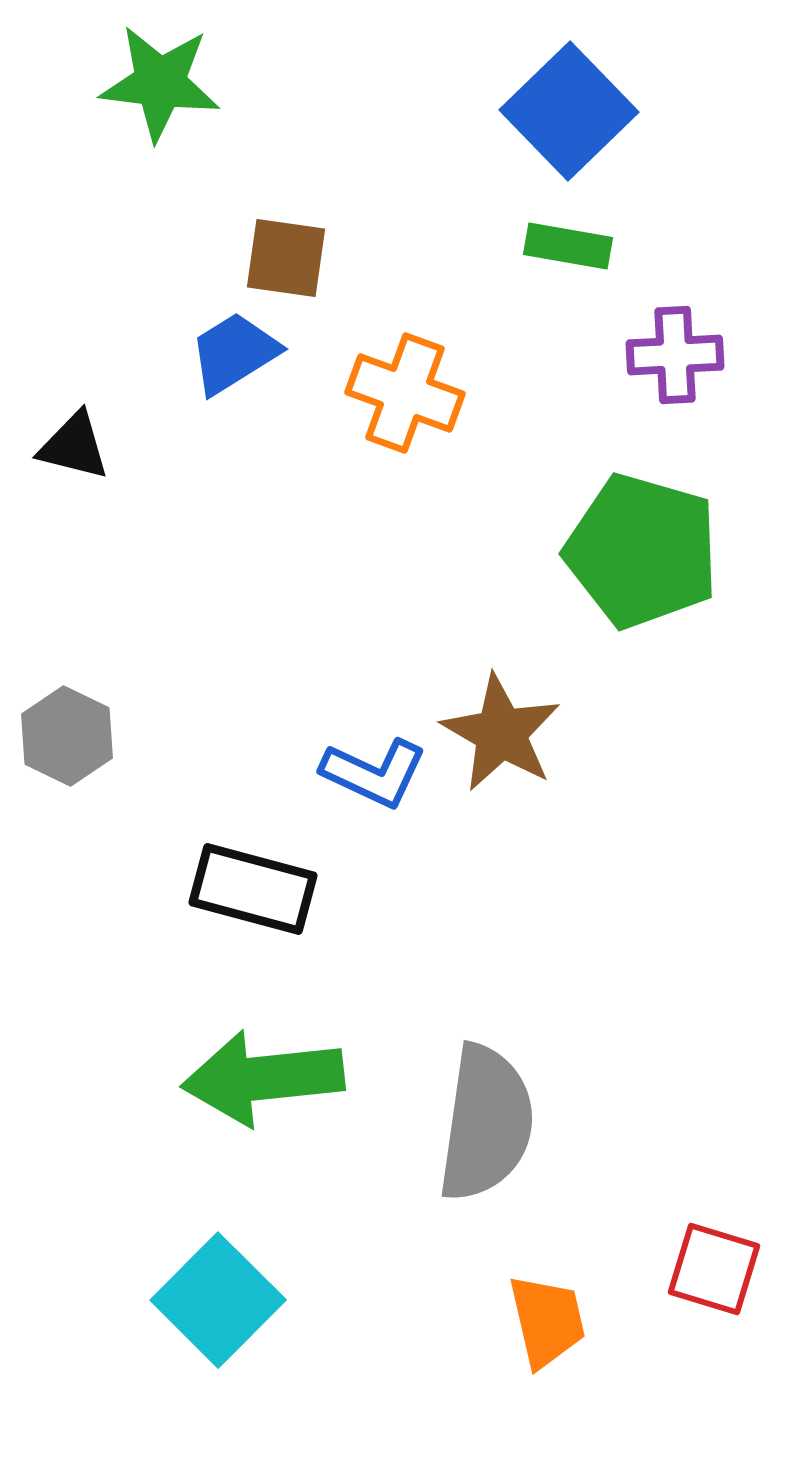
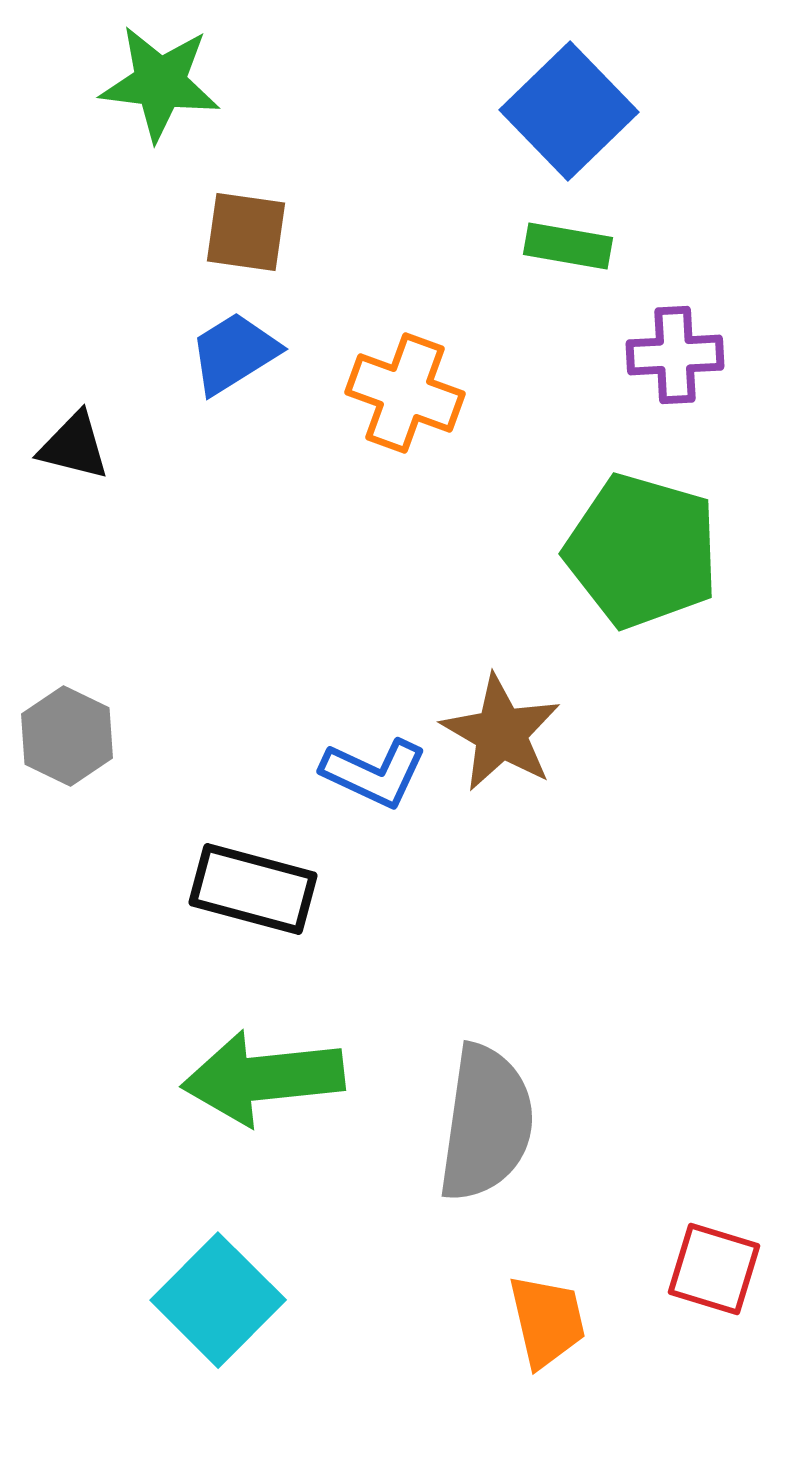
brown square: moved 40 px left, 26 px up
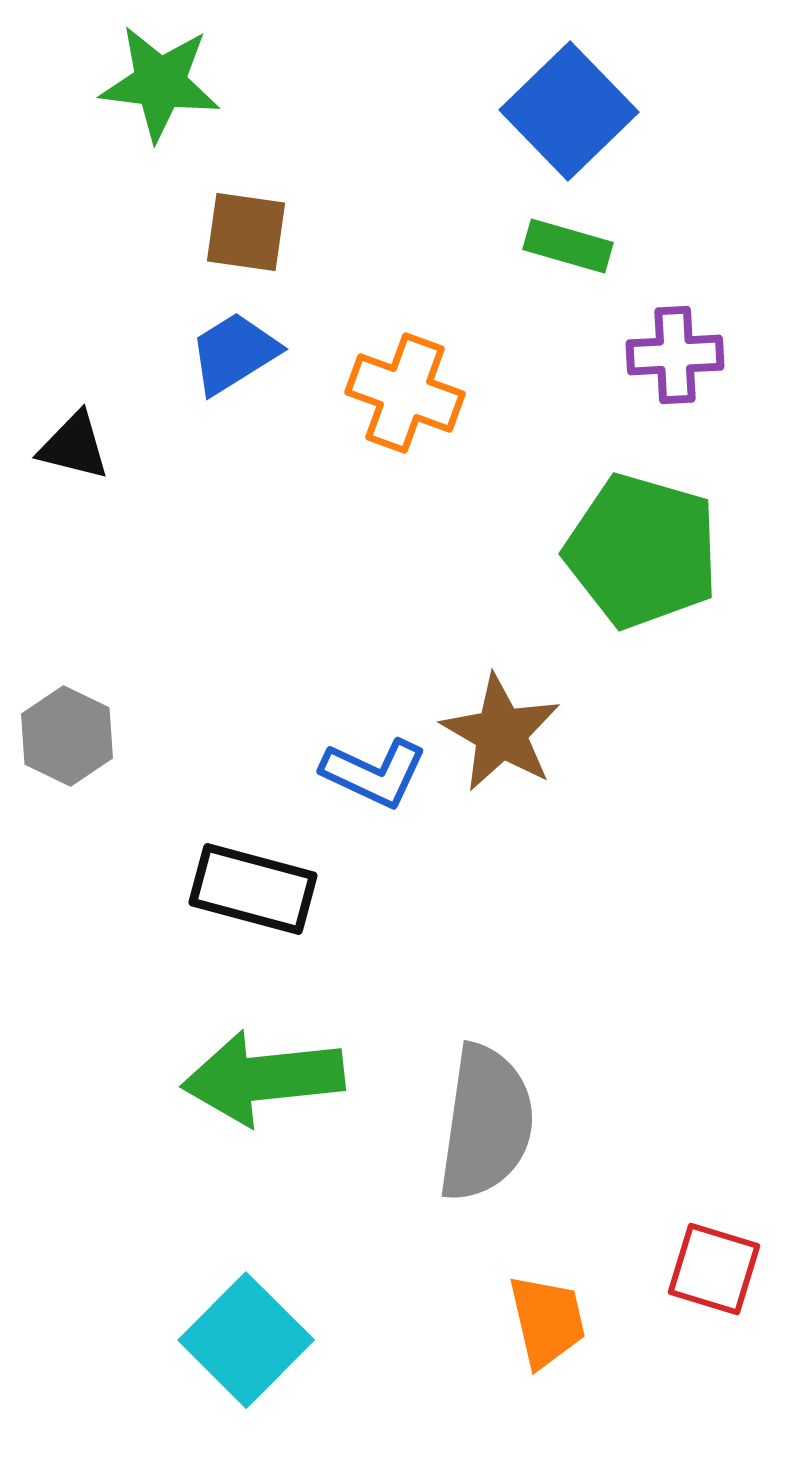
green rectangle: rotated 6 degrees clockwise
cyan square: moved 28 px right, 40 px down
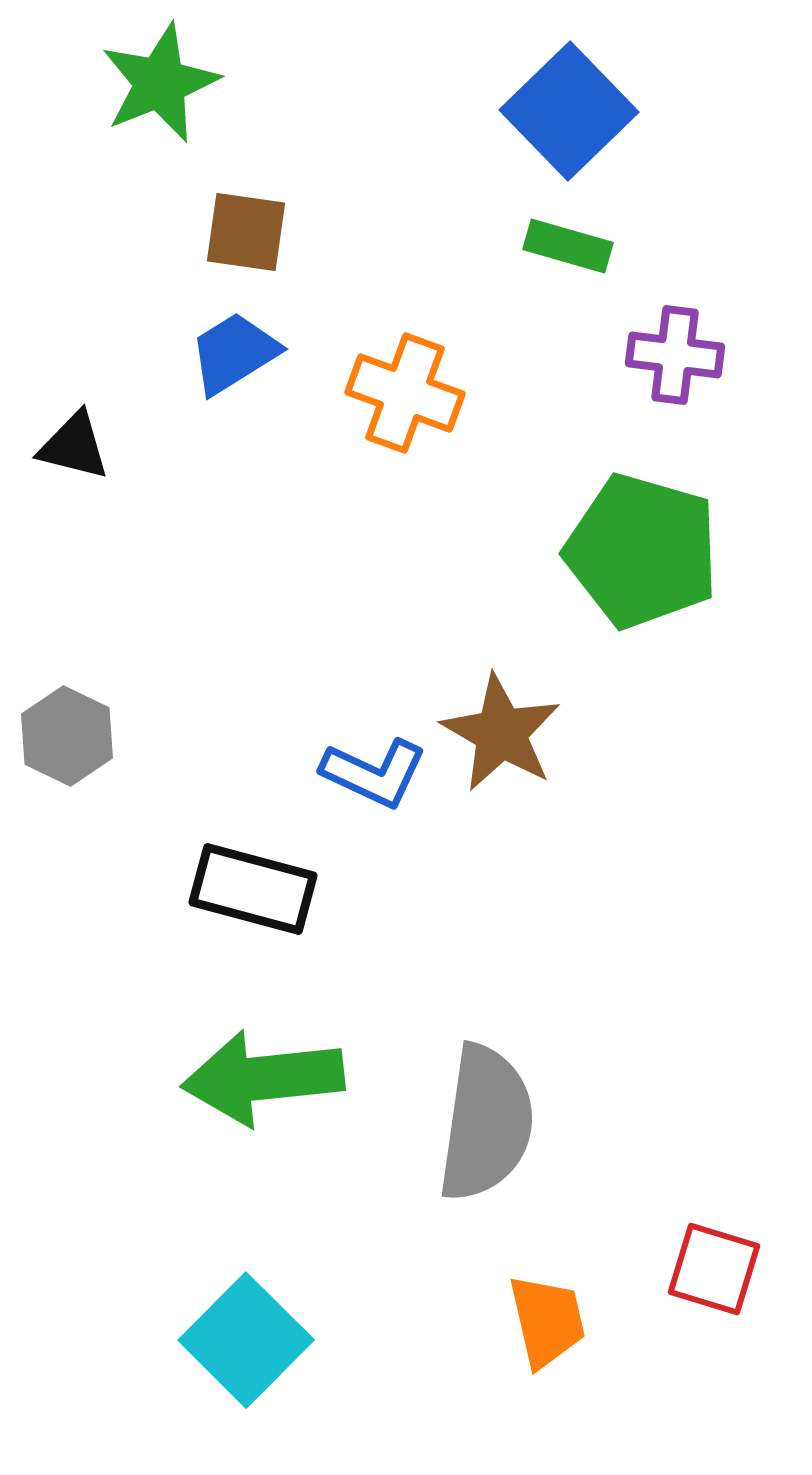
green star: rotated 29 degrees counterclockwise
purple cross: rotated 10 degrees clockwise
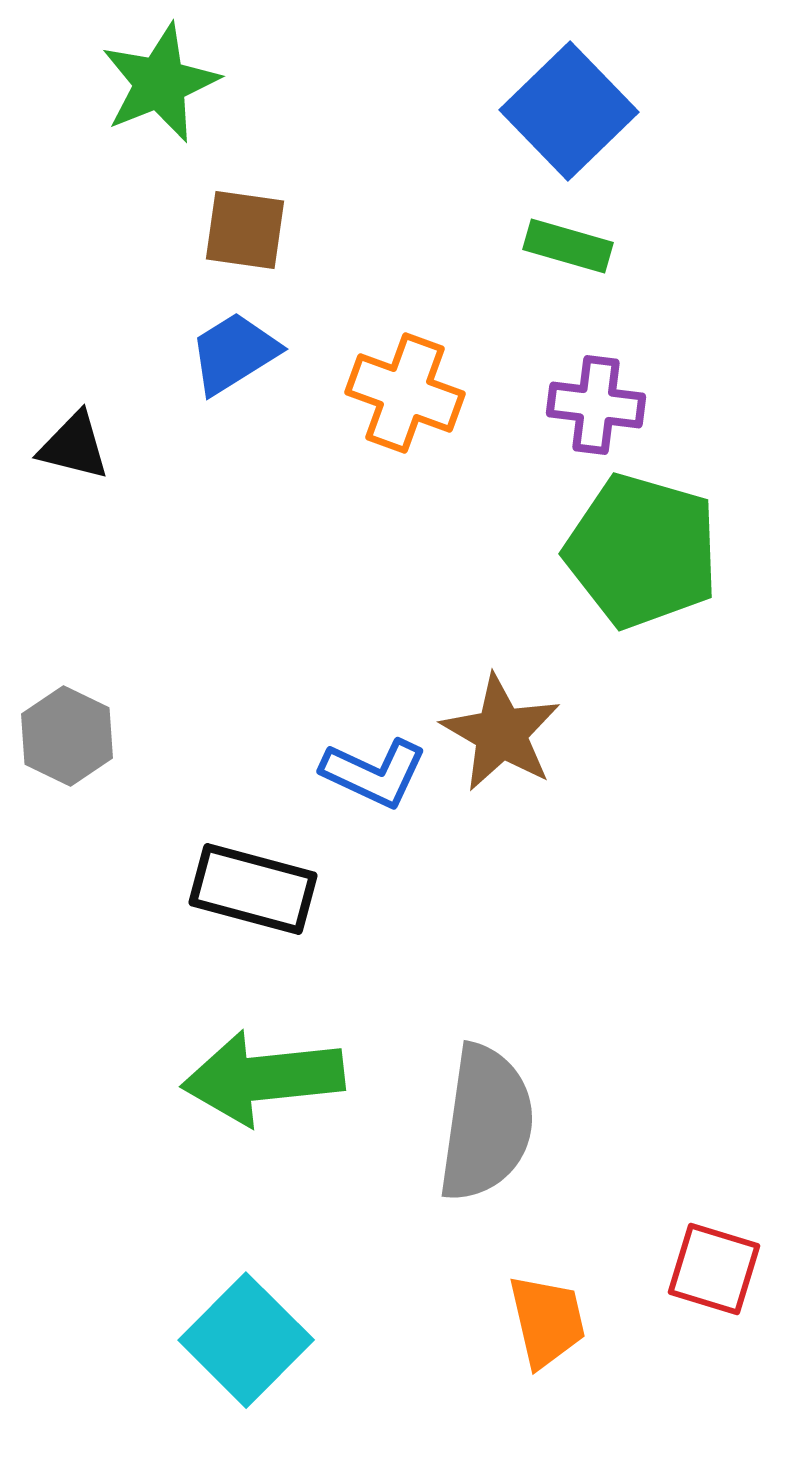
brown square: moved 1 px left, 2 px up
purple cross: moved 79 px left, 50 px down
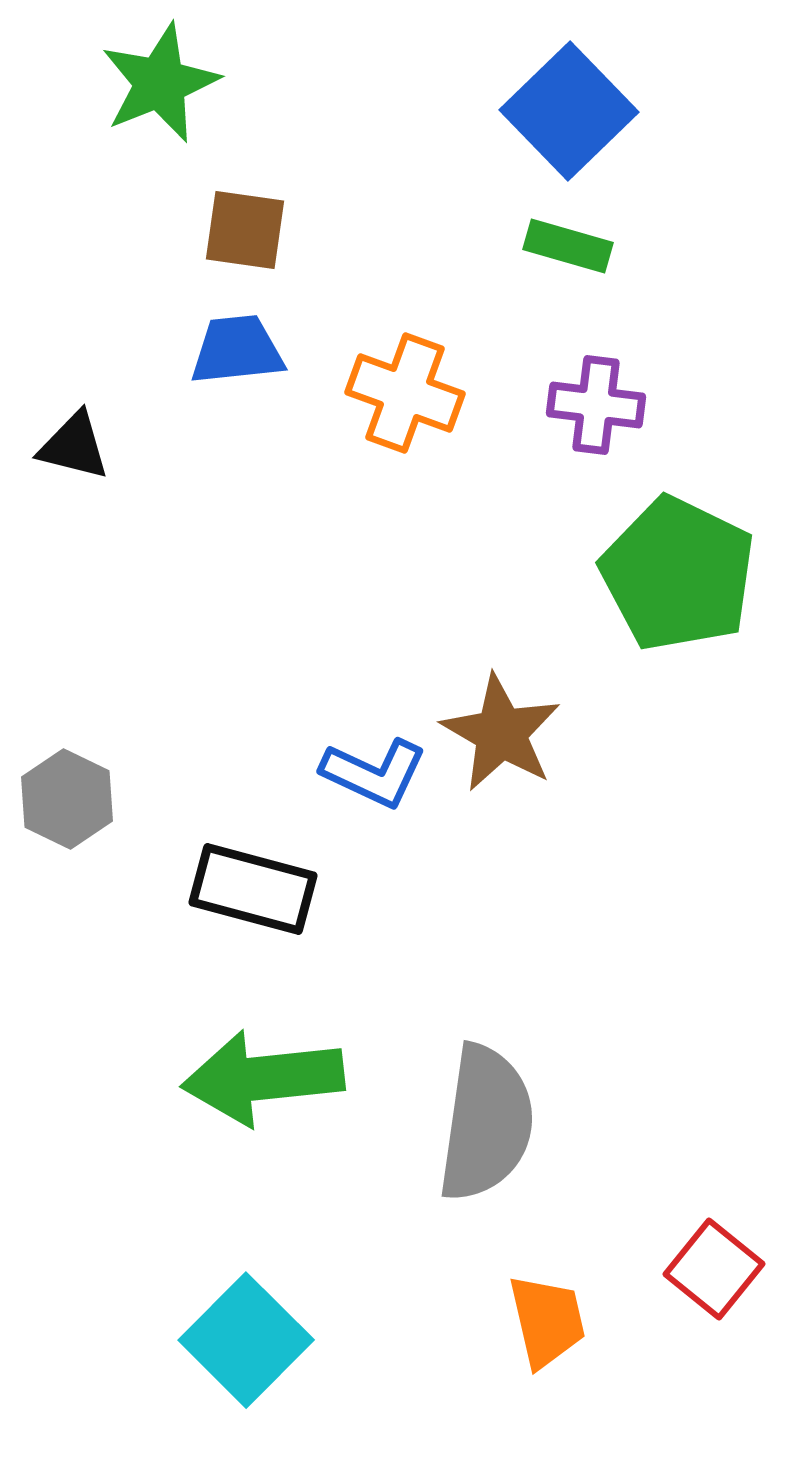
blue trapezoid: moved 3 px right, 3 px up; rotated 26 degrees clockwise
green pentagon: moved 36 px right, 23 px down; rotated 10 degrees clockwise
gray hexagon: moved 63 px down
red square: rotated 22 degrees clockwise
